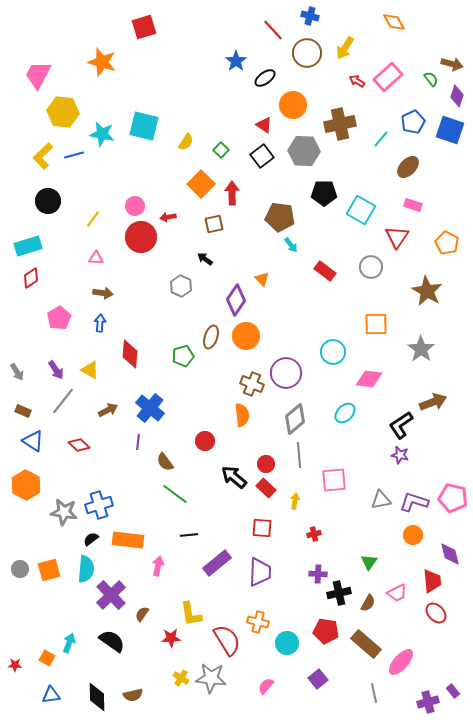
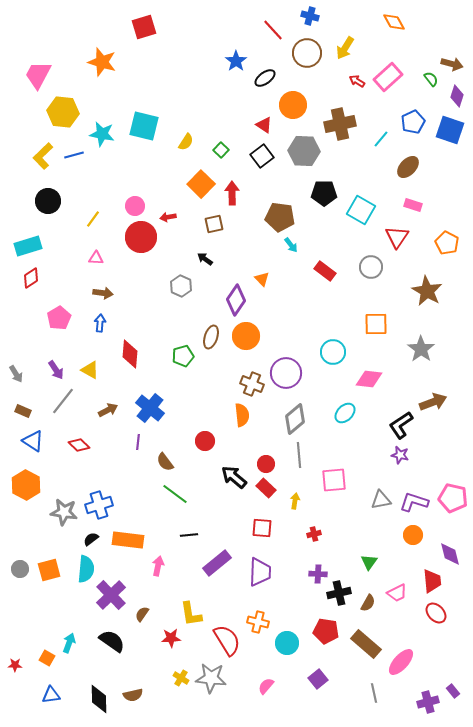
gray arrow at (17, 372): moved 1 px left, 2 px down
black diamond at (97, 697): moved 2 px right, 2 px down
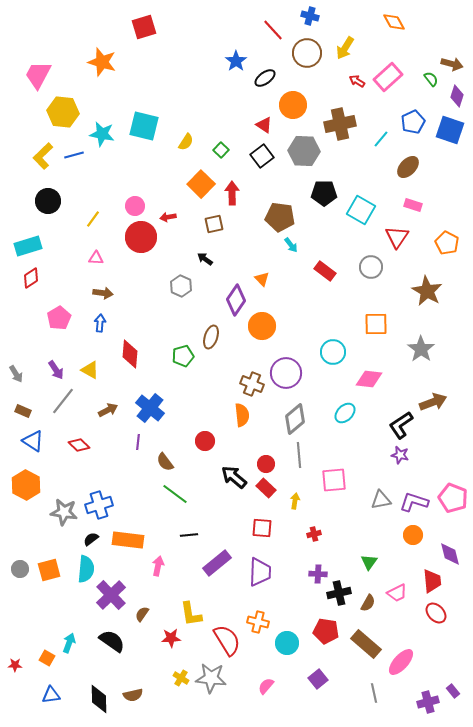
orange circle at (246, 336): moved 16 px right, 10 px up
pink pentagon at (453, 498): rotated 8 degrees clockwise
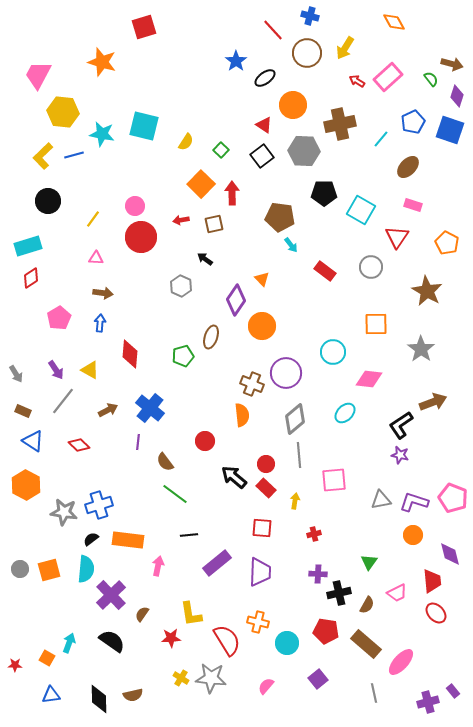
red arrow at (168, 217): moved 13 px right, 3 px down
brown semicircle at (368, 603): moved 1 px left, 2 px down
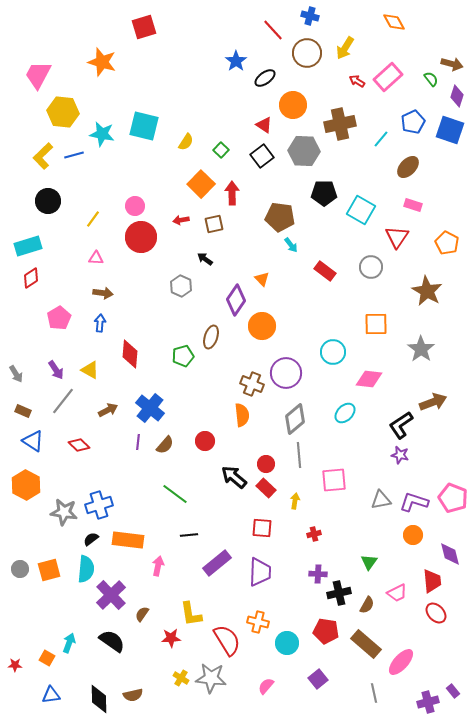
brown semicircle at (165, 462): moved 17 px up; rotated 102 degrees counterclockwise
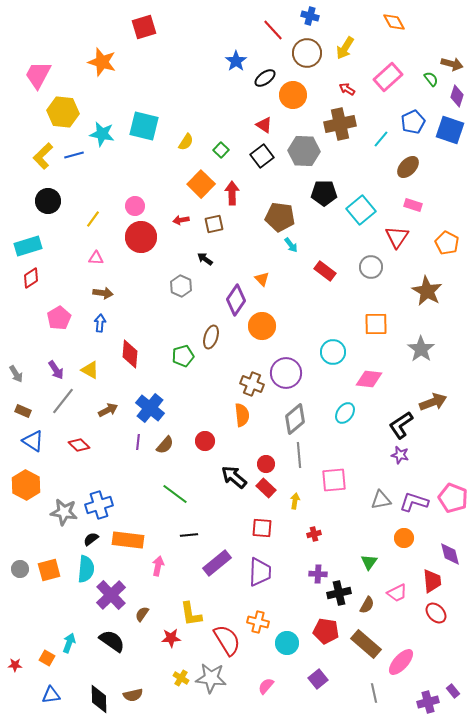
red arrow at (357, 81): moved 10 px left, 8 px down
orange circle at (293, 105): moved 10 px up
cyan square at (361, 210): rotated 20 degrees clockwise
cyan ellipse at (345, 413): rotated 10 degrees counterclockwise
orange circle at (413, 535): moved 9 px left, 3 px down
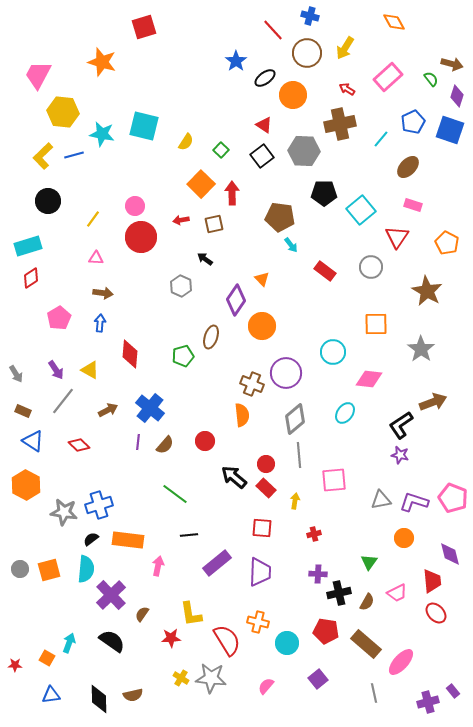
brown semicircle at (367, 605): moved 3 px up
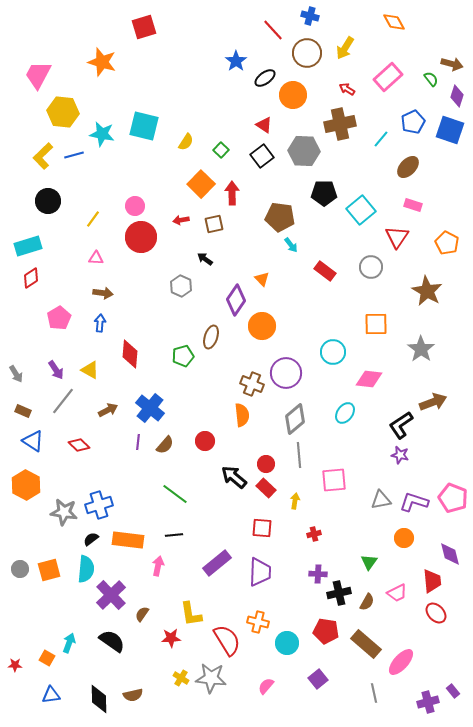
black line at (189, 535): moved 15 px left
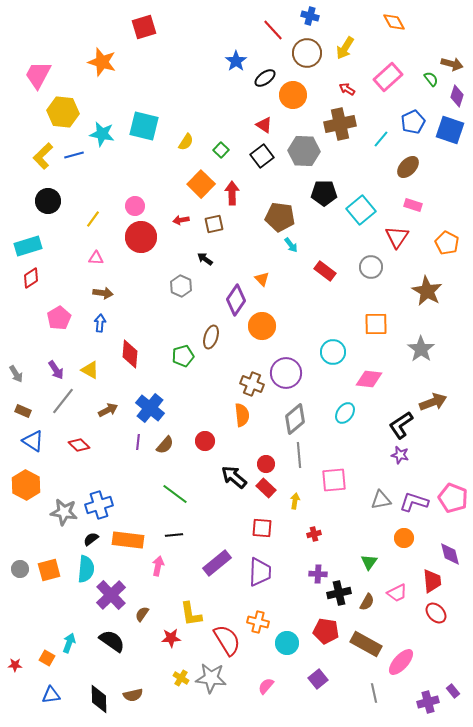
brown rectangle at (366, 644): rotated 12 degrees counterclockwise
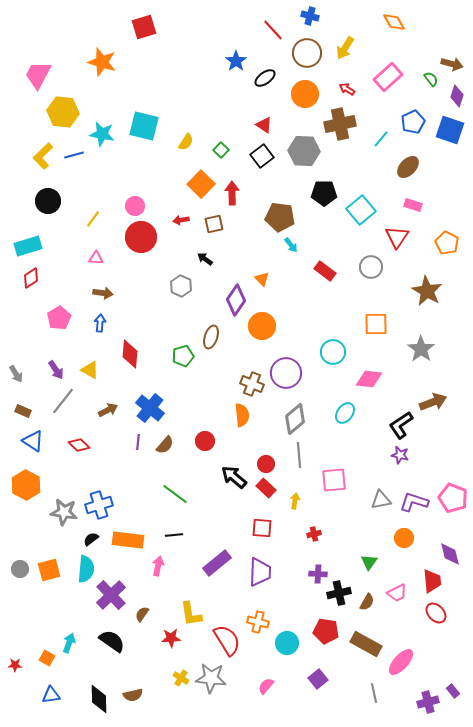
orange circle at (293, 95): moved 12 px right, 1 px up
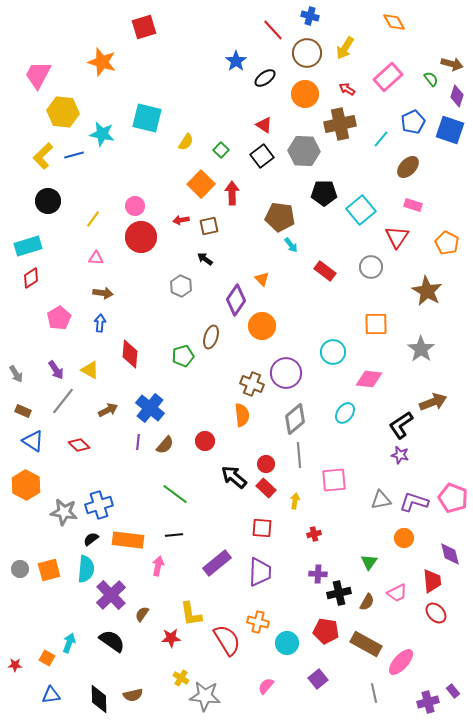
cyan square at (144, 126): moved 3 px right, 8 px up
brown square at (214, 224): moved 5 px left, 2 px down
gray star at (211, 678): moved 6 px left, 18 px down
